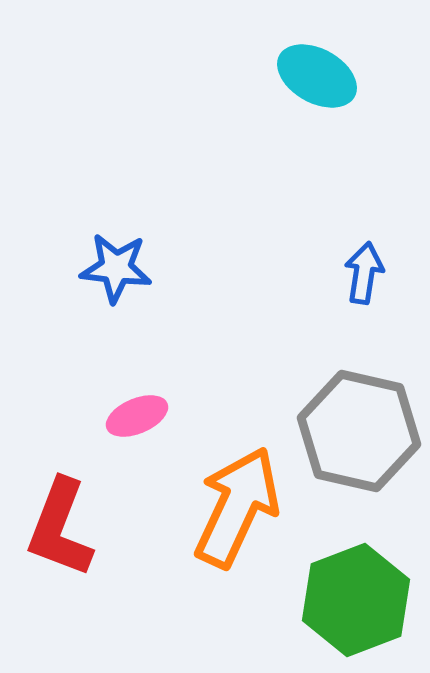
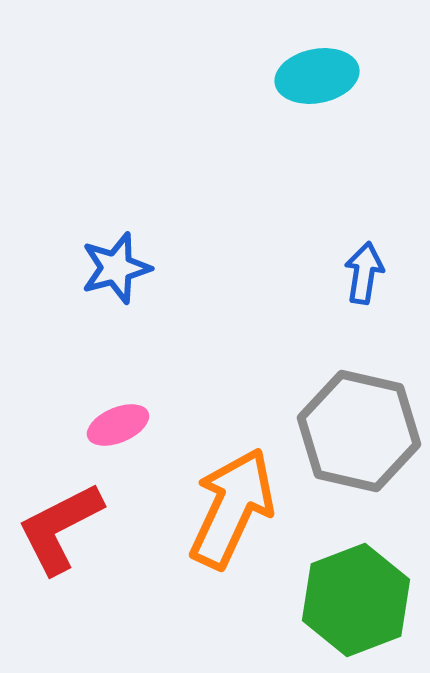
cyan ellipse: rotated 40 degrees counterclockwise
blue star: rotated 22 degrees counterclockwise
pink ellipse: moved 19 px left, 9 px down
orange arrow: moved 5 px left, 1 px down
red L-shape: rotated 42 degrees clockwise
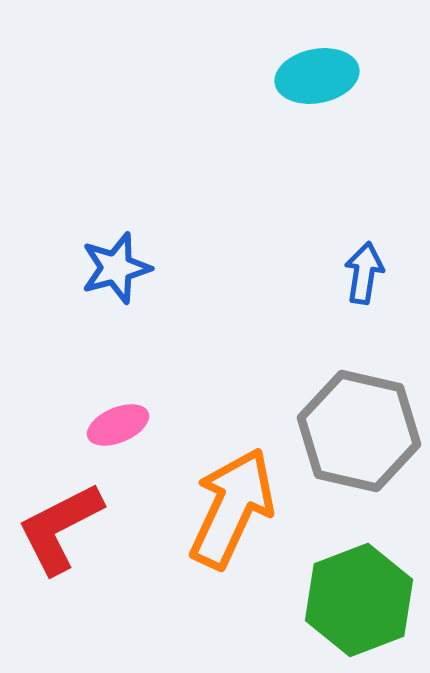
green hexagon: moved 3 px right
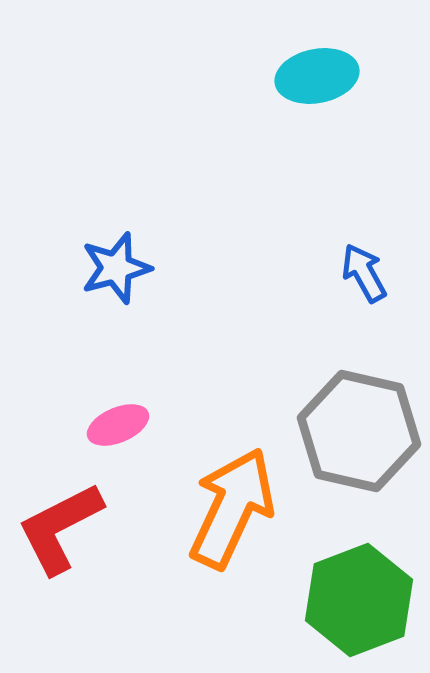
blue arrow: rotated 38 degrees counterclockwise
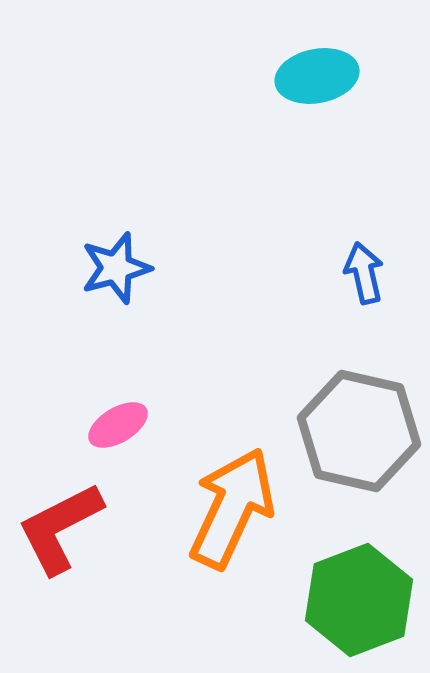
blue arrow: rotated 16 degrees clockwise
pink ellipse: rotated 8 degrees counterclockwise
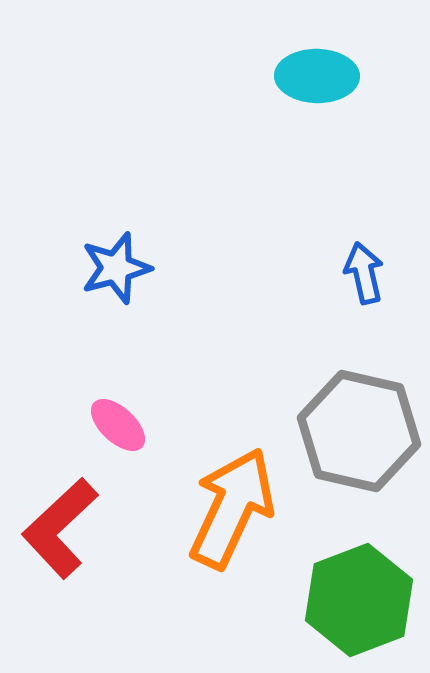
cyan ellipse: rotated 12 degrees clockwise
pink ellipse: rotated 74 degrees clockwise
red L-shape: rotated 16 degrees counterclockwise
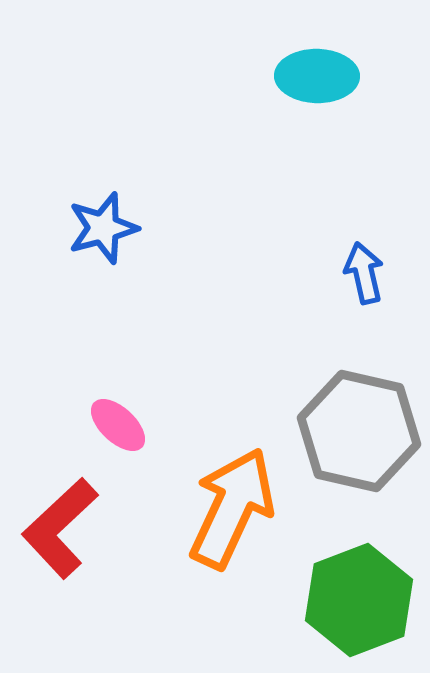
blue star: moved 13 px left, 40 px up
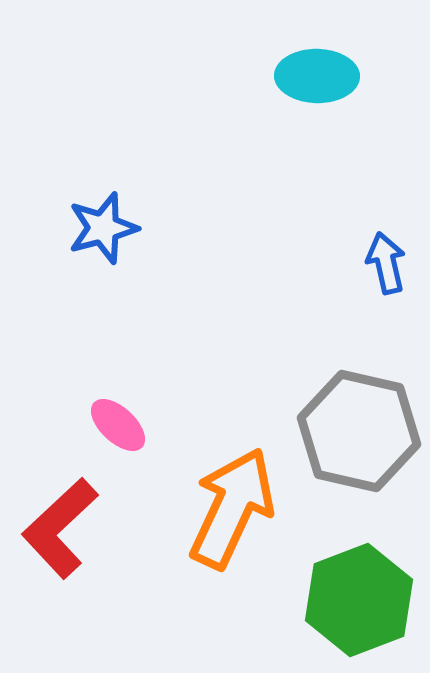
blue arrow: moved 22 px right, 10 px up
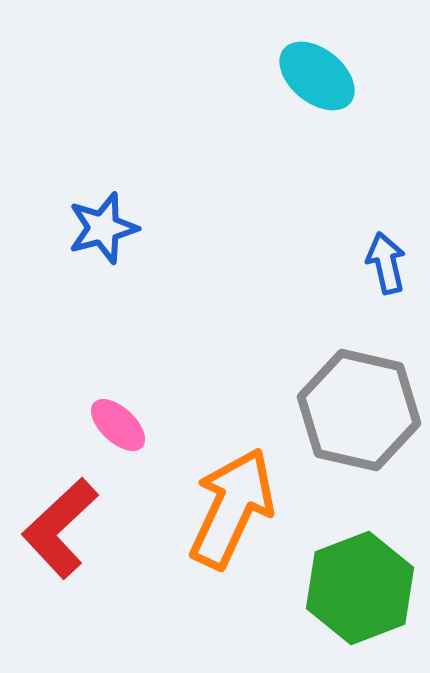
cyan ellipse: rotated 38 degrees clockwise
gray hexagon: moved 21 px up
green hexagon: moved 1 px right, 12 px up
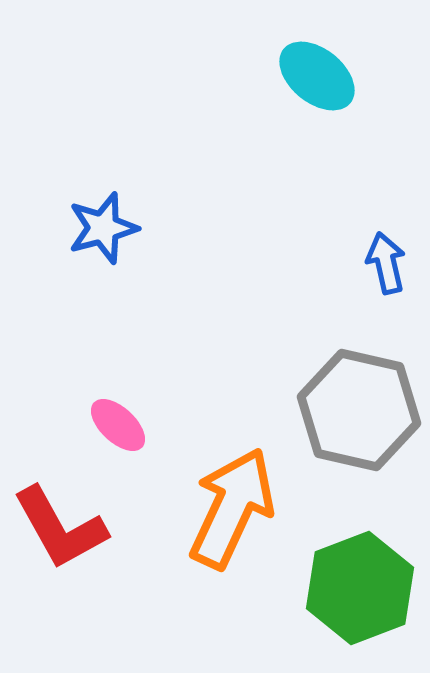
red L-shape: rotated 76 degrees counterclockwise
